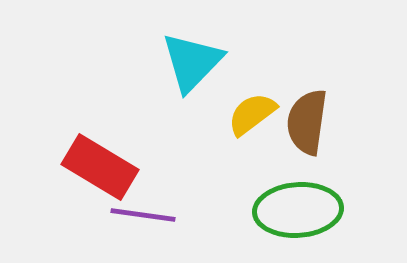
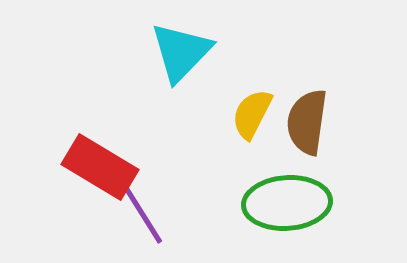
cyan triangle: moved 11 px left, 10 px up
yellow semicircle: rotated 26 degrees counterclockwise
green ellipse: moved 11 px left, 7 px up
purple line: rotated 50 degrees clockwise
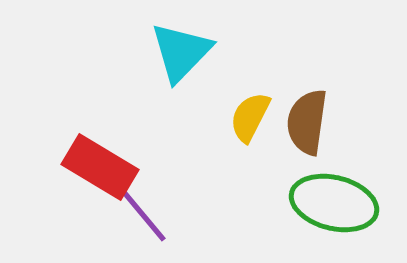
yellow semicircle: moved 2 px left, 3 px down
green ellipse: moved 47 px right; rotated 18 degrees clockwise
purple line: rotated 8 degrees counterclockwise
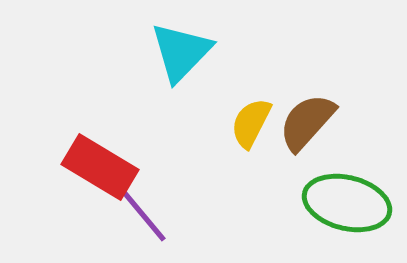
yellow semicircle: moved 1 px right, 6 px down
brown semicircle: rotated 34 degrees clockwise
green ellipse: moved 13 px right
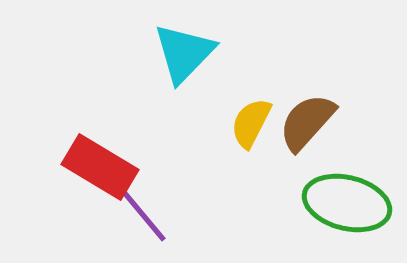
cyan triangle: moved 3 px right, 1 px down
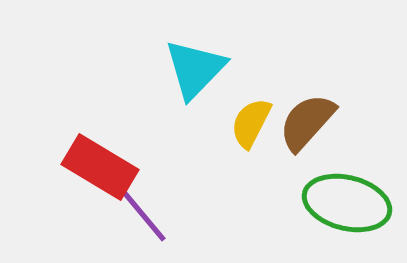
cyan triangle: moved 11 px right, 16 px down
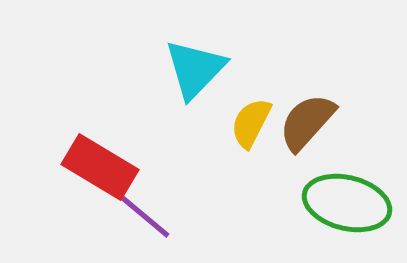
purple line: rotated 10 degrees counterclockwise
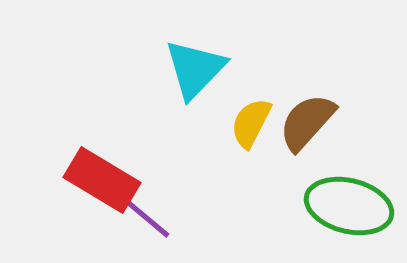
red rectangle: moved 2 px right, 13 px down
green ellipse: moved 2 px right, 3 px down
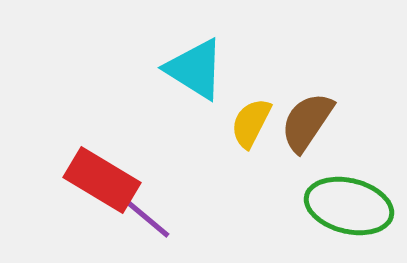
cyan triangle: rotated 42 degrees counterclockwise
brown semicircle: rotated 8 degrees counterclockwise
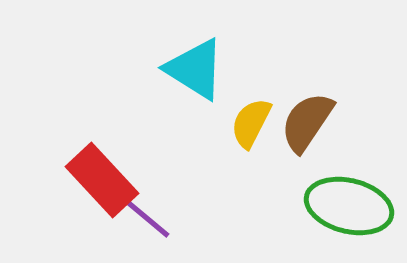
red rectangle: rotated 16 degrees clockwise
